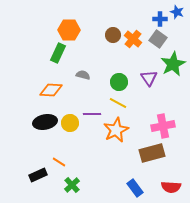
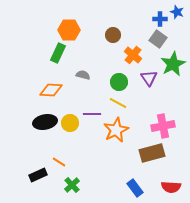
orange cross: moved 16 px down
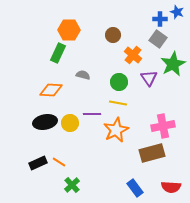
yellow line: rotated 18 degrees counterclockwise
black rectangle: moved 12 px up
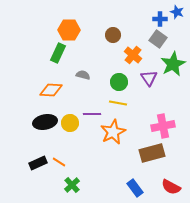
orange star: moved 3 px left, 2 px down
red semicircle: rotated 24 degrees clockwise
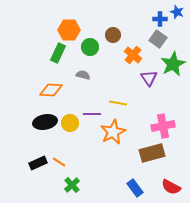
green circle: moved 29 px left, 35 px up
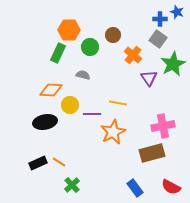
yellow circle: moved 18 px up
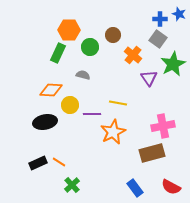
blue star: moved 2 px right, 2 px down
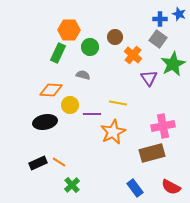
brown circle: moved 2 px right, 2 px down
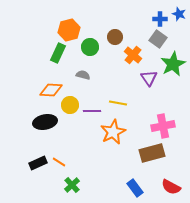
orange hexagon: rotated 15 degrees counterclockwise
purple line: moved 3 px up
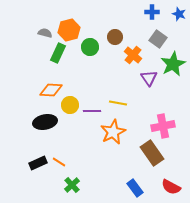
blue cross: moved 8 px left, 7 px up
gray semicircle: moved 38 px left, 42 px up
brown rectangle: rotated 70 degrees clockwise
